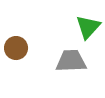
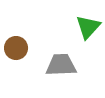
gray trapezoid: moved 10 px left, 4 px down
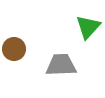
brown circle: moved 2 px left, 1 px down
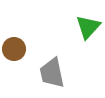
gray trapezoid: moved 9 px left, 8 px down; rotated 100 degrees counterclockwise
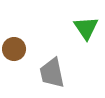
green triangle: moved 2 px left, 1 px down; rotated 16 degrees counterclockwise
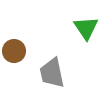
brown circle: moved 2 px down
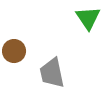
green triangle: moved 2 px right, 10 px up
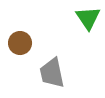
brown circle: moved 6 px right, 8 px up
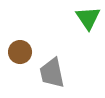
brown circle: moved 9 px down
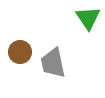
gray trapezoid: moved 1 px right, 10 px up
